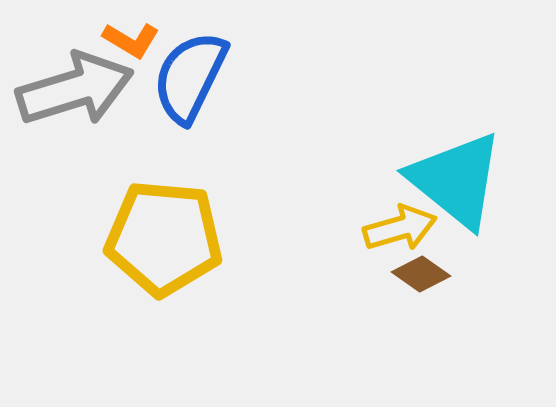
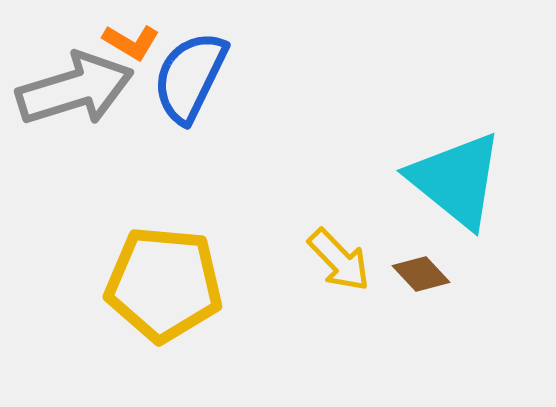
orange L-shape: moved 2 px down
yellow arrow: moved 61 px left, 32 px down; rotated 62 degrees clockwise
yellow pentagon: moved 46 px down
brown diamond: rotated 12 degrees clockwise
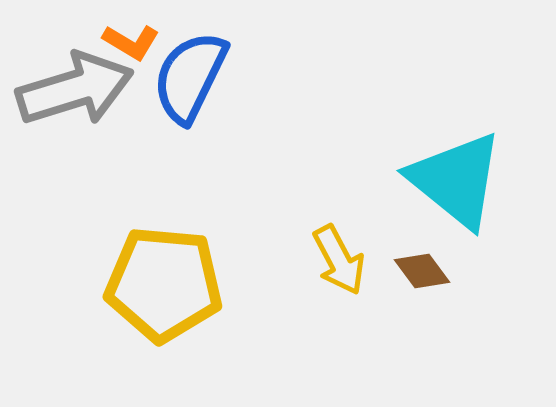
yellow arrow: rotated 16 degrees clockwise
brown diamond: moved 1 px right, 3 px up; rotated 6 degrees clockwise
